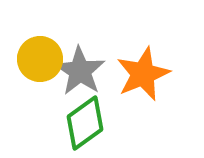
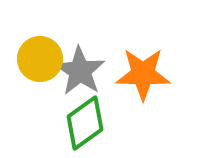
orange star: rotated 24 degrees clockwise
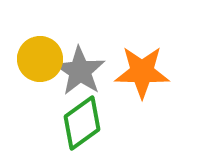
orange star: moved 1 px left, 2 px up
green diamond: moved 3 px left
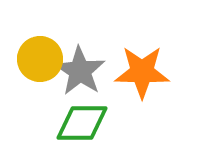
green diamond: rotated 36 degrees clockwise
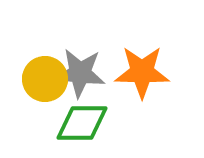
yellow circle: moved 5 px right, 20 px down
gray star: moved 2 px down; rotated 27 degrees counterclockwise
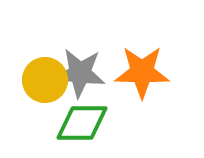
yellow circle: moved 1 px down
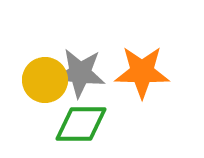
green diamond: moved 1 px left, 1 px down
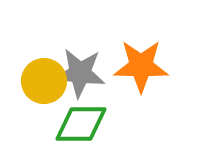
orange star: moved 1 px left, 6 px up
yellow circle: moved 1 px left, 1 px down
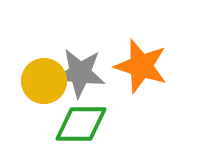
orange star: rotated 16 degrees clockwise
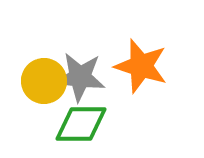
gray star: moved 4 px down
